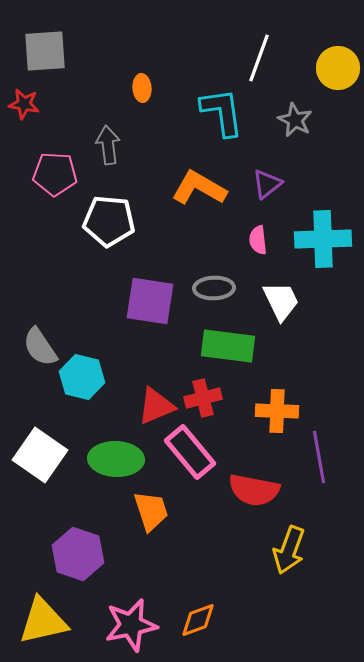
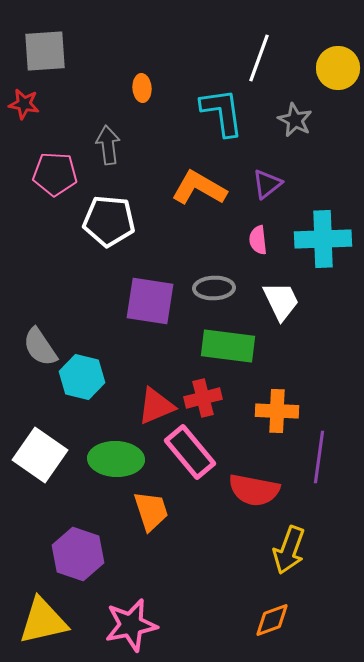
purple line: rotated 18 degrees clockwise
orange diamond: moved 74 px right
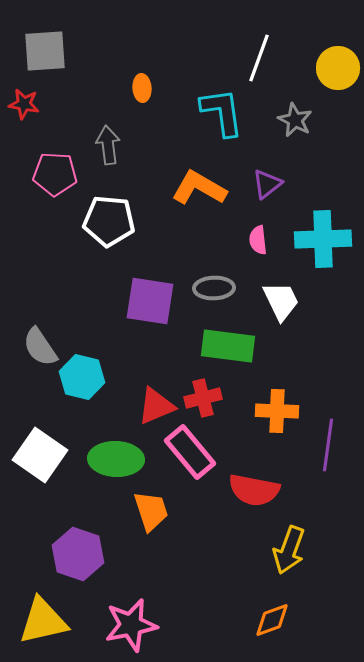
purple line: moved 9 px right, 12 px up
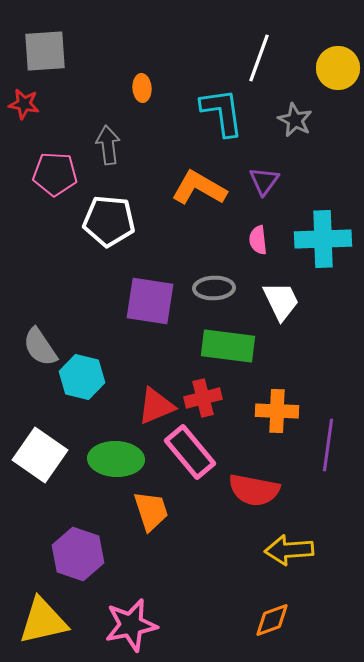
purple triangle: moved 3 px left, 3 px up; rotated 16 degrees counterclockwise
yellow arrow: rotated 66 degrees clockwise
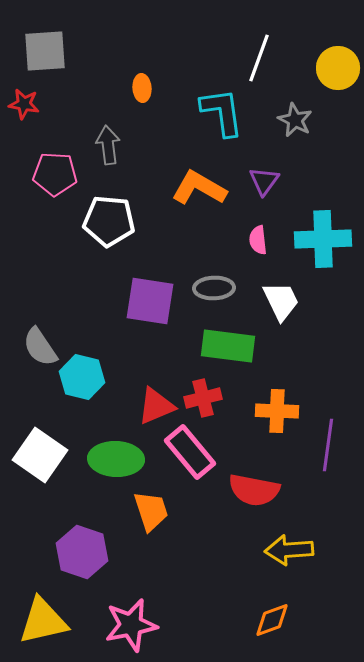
purple hexagon: moved 4 px right, 2 px up
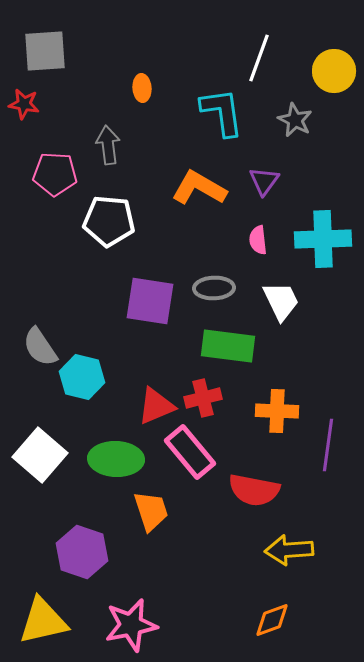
yellow circle: moved 4 px left, 3 px down
white square: rotated 6 degrees clockwise
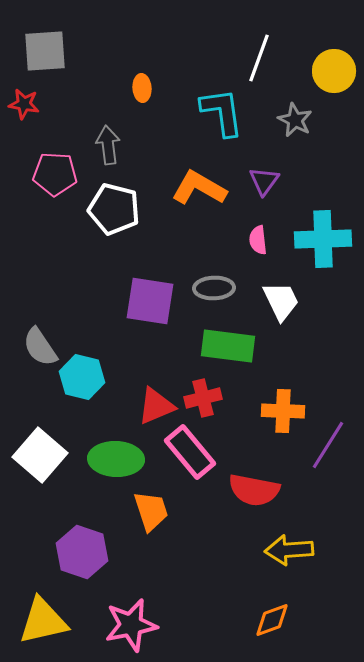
white pentagon: moved 5 px right, 12 px up; rotated 9 degrees clockwise
orange cross: moved 6 px right
purple line: rotated 24 degrees clockwise
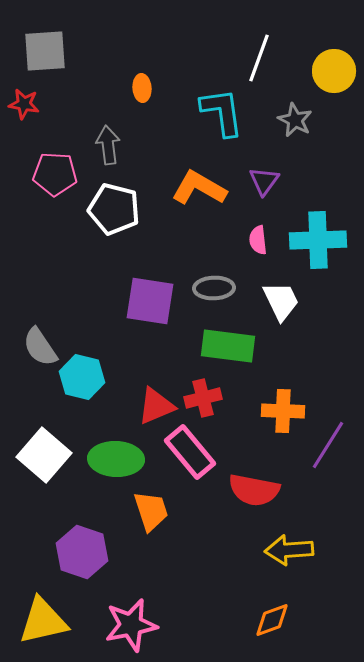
cyan cross: moved 5 px left, 1 px down
white square: moved 4 px right
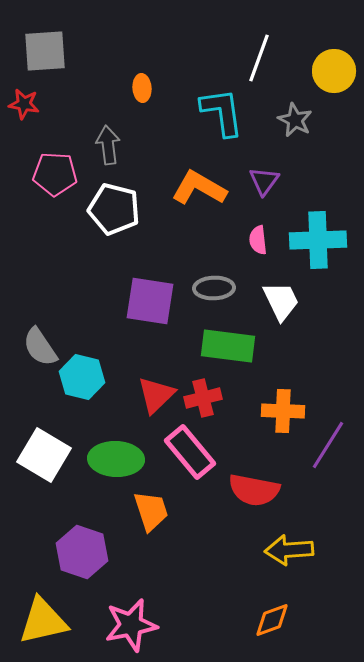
red triangle: moved 11 px up; rotated 21 degrees counterclockwise
white square: rotated 10 degrees counterclockwise
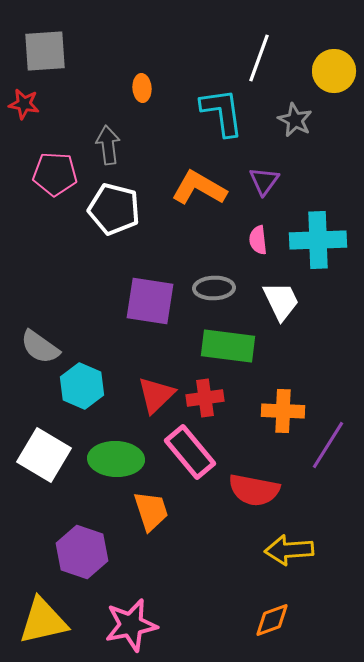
gray semicircle: rotated 21 degrees counterclockwise
cyan hexagon: moved 9 px down; rotated 9 degrees clockwise
red cross: moved 2 px right; rotated 6 degrees clockwise
